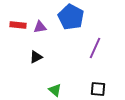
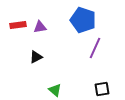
blue pentagon: moved 12 px right, 3 px down; rotated 10 degrees counterclockwise
red rectangle: rotated 14 degrees counterclockwise
black square: moved 4 px right; rotated 14 degrees counterclockwise
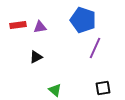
black square: moved 1 px right, 1 px up
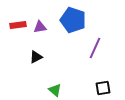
blue pentagon: moved 10 px left
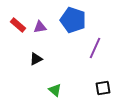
red rectangle: rotated 49 degrees clockwise
black triangle: moved 2 px down
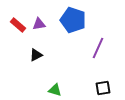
purple triangle: moved 1 px left, 3 px up
purple line: moved 3 px right
black triangle: moved 4 px up
green triangle: rotated 24 degrees counterclockwise
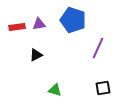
red rectangle: moved 1 px left, 2 px down; rotated 49 degrees counterclockwise
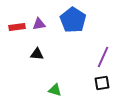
blue pentagon: rotated 15 degrees clockwise
purple line: moved 5 px right, 9 px down
black triangle: moved 1 px right, 1 px up; rotated 32 degrees clockwise
black square: moved 1 px left, 5 px up
